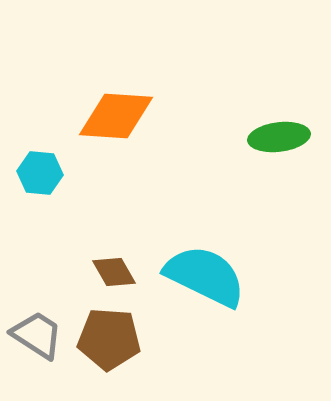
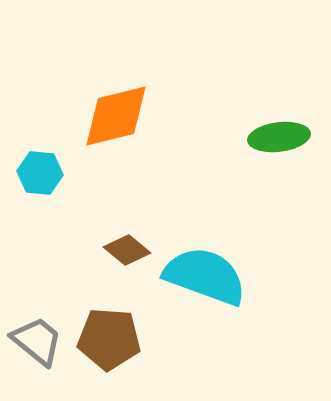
orange diamond: rotated 18 degrees counterclockwise
brown diamond: moved 13 px right, 22 px up; rotated 21 degrees counterclockwise
cyan semicircle: rotated 6 degrees counterclockwise
gray trapezoid: moved 6 px down; rotated 6 degrees clockwise
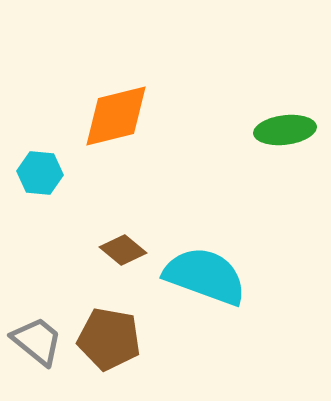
green ellipse: moved 6 px right, 7 px up
brown diamond: moved 4 px left
brown pentagon: rotated 6 degrees clockwise
